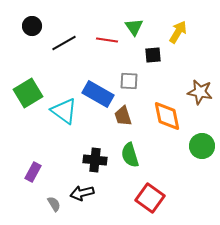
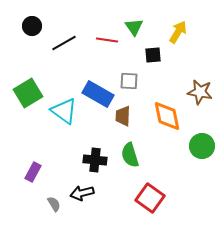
brown trapezoid: rotated 20 degrees clockwise
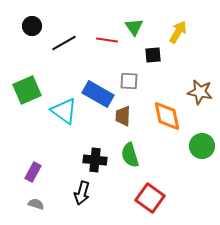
green square: moved 1 px left, 3 px up; rotated 8 degrees clockwise
black arrow: rotated 60 degrees counterclockwise
gray semicircle: moved 18 px left; rotated 42 degrees counterclockwise
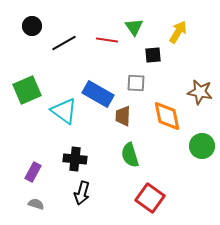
gray square: moved 7 px right, 2 px down
black cross: moved 20 px left, 1 px up
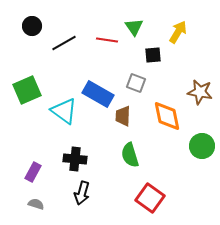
gray square: rotated 18 degrees clockwise
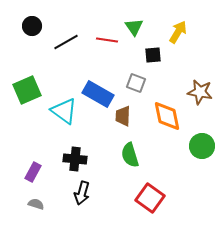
black line: moved 2 px right, 1 px up
